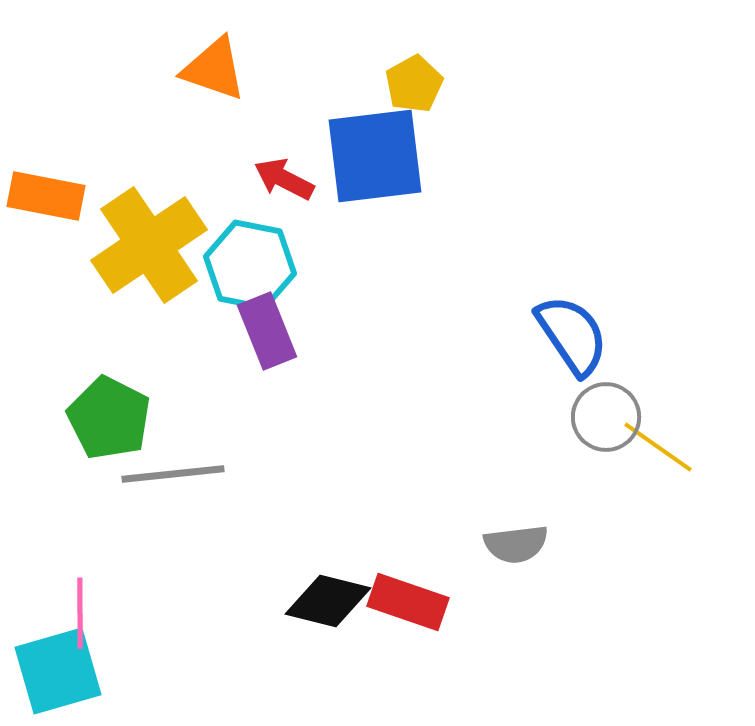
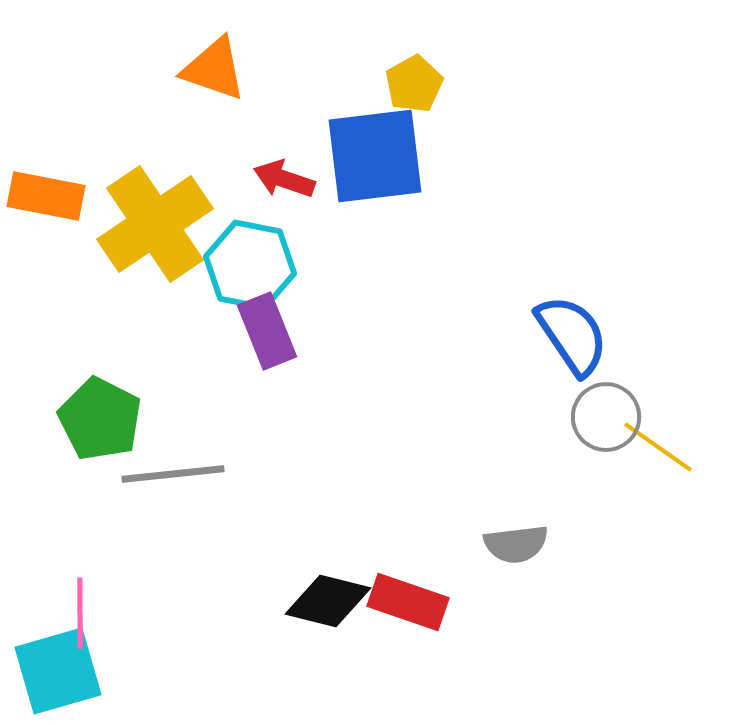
red arrow: rotated 8 degrees counterclockwise
yellow cross: moved 6 px right, 21 px up
green pentagon: moved 9 px left, 1 px down
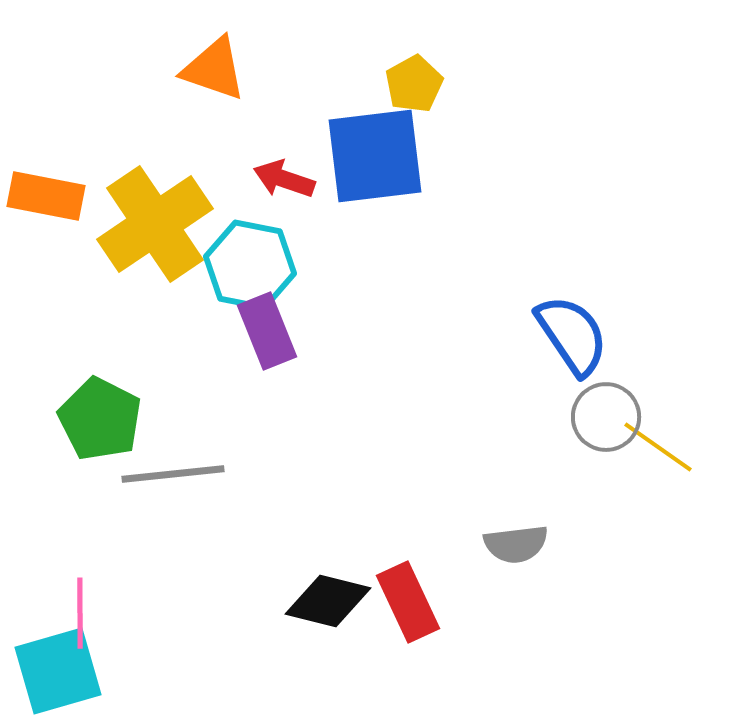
red rectangle: rotated 46 degrees clockwise
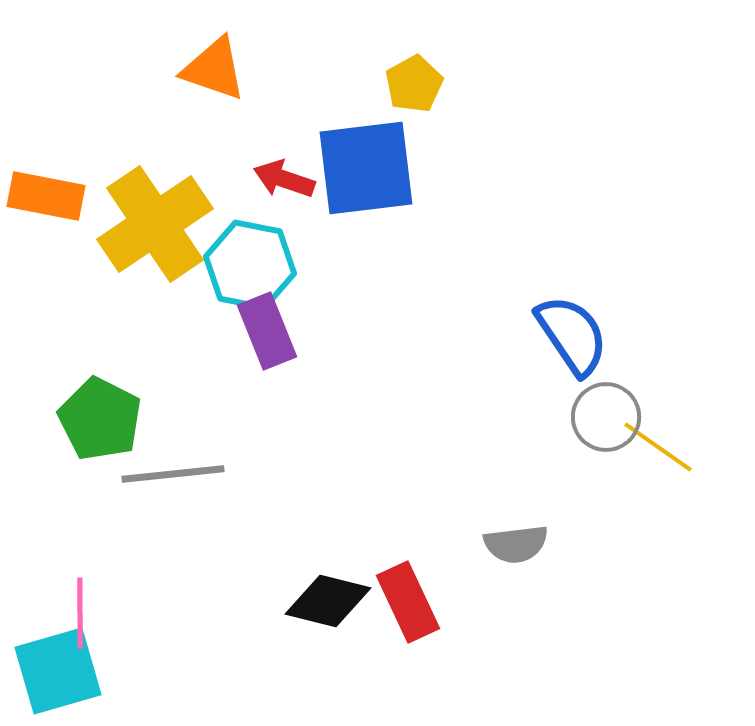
blue square: moved 9 px left, 12 px down
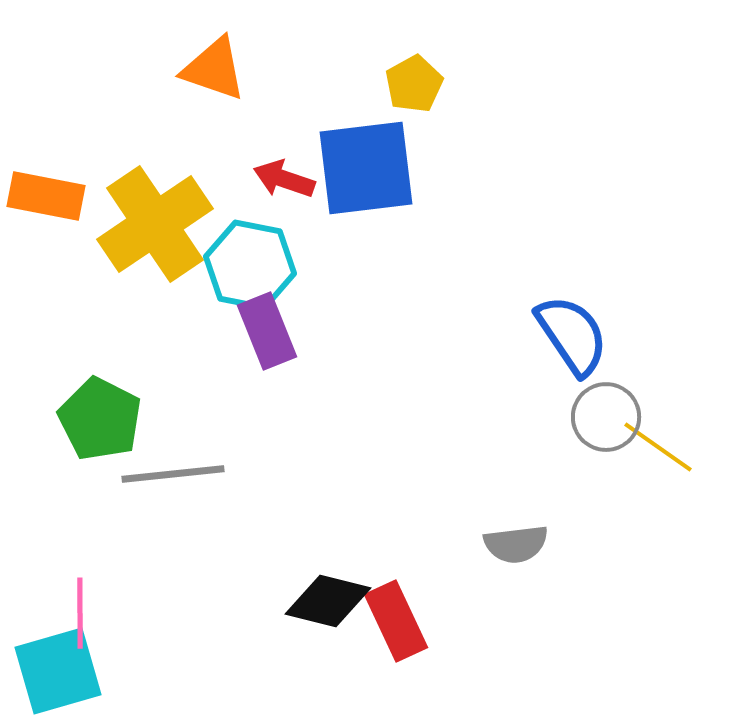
red rectangle: moved 12 px left, 19 px down
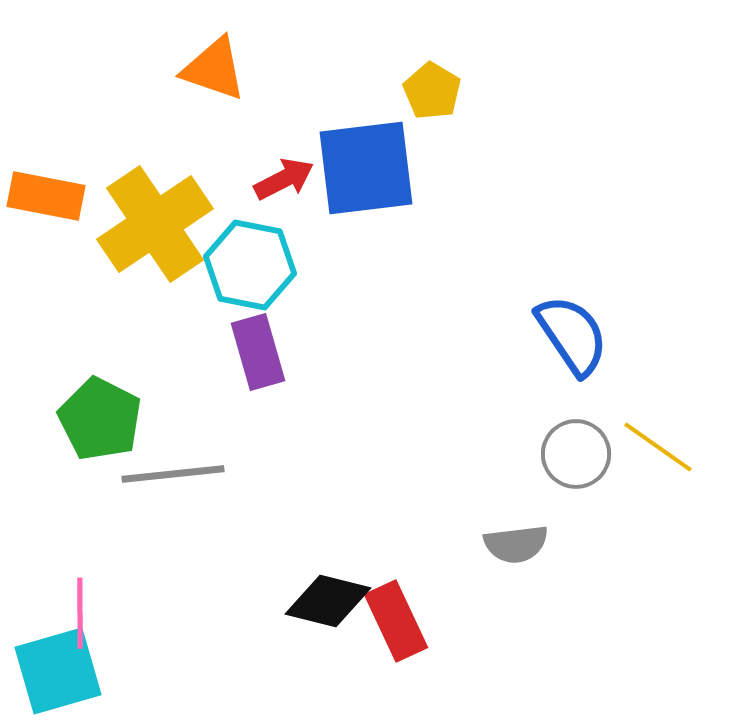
yellow pentagon: moved 18 px right, 7 px down; rotated 12 degrees counterclockwise
red arrow: rotated 134 degrees clockwise
purple rectangle: moved 9 px left, 21 px down; rotated 6 degrees clockwise
gray circle: moved 30 px left, 37 px down
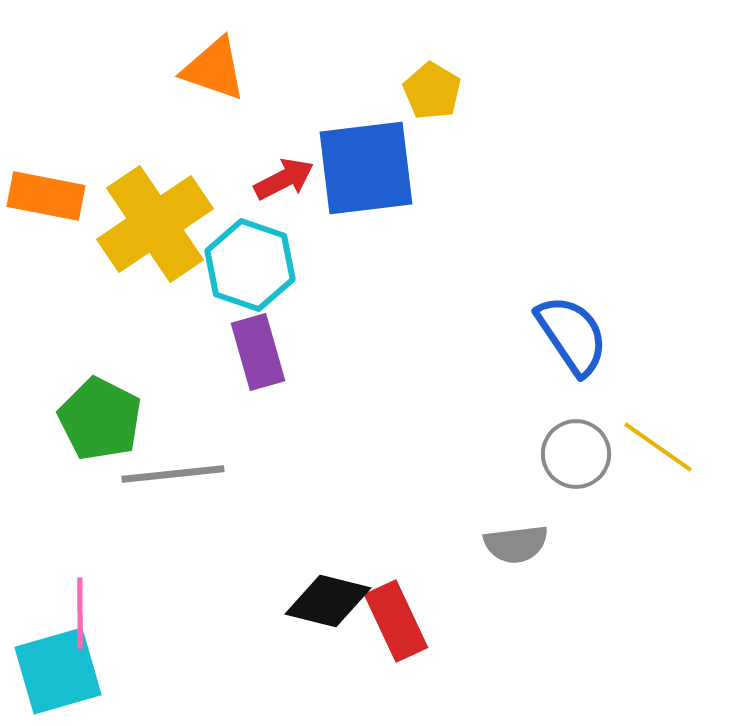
cyan hexagon: rotated 8 degrees clockwise
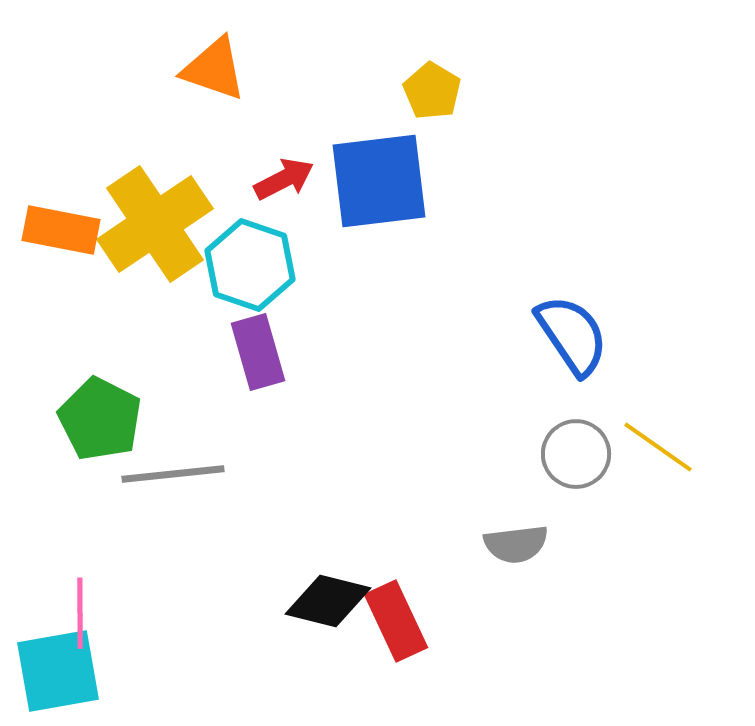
blue square: moved 13 px right, 13 px down
orange rectangle: moved 15 px right, 34 px down
cyan square: rotated 6 degrees clockwise
